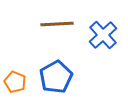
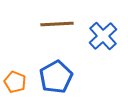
blue cross: moved 1 px down
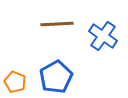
blue cross: rotated 12 degrees counterclockwise
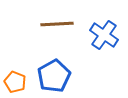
blue cross: moved 1 px right, 1 px up
blue pentagon: moved 2 px left, 1 px up
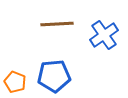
blue cross: rotated 20 degrees clockwise
blue pentagon: rotated 24 degrees clockwise
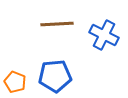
blue cross: rotated 28 degrees counterclockwise
blue pentagon: moved 1 px right
